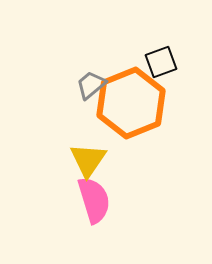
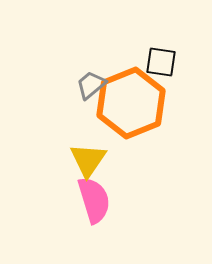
black square: rotated 28 degrees clockwise
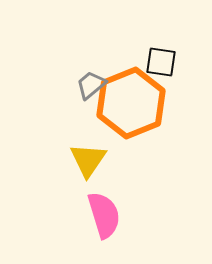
pink semicircle: moved 10 px right, 15 px down
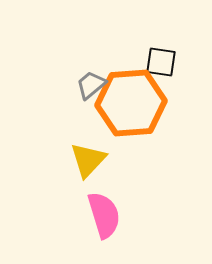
orange hexagon: rotated 18 degrees clockwise
yellow triangle: rotated 9 degrees clockwise
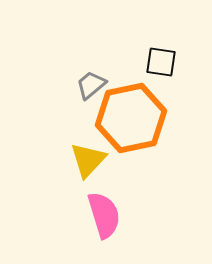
orange hexagon: moved 15 px down; rotated 8 degrees counterclockwise
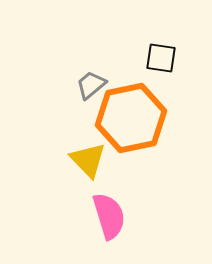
black square: moved 4 px up
yellow triangle: rotated 27 degrees counterclockwise
pink semicircle: moved 5 px right, 1 px down
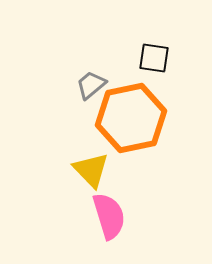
black square: moved 7 px left
yellow triangle: moved 3 px right, 10 px down
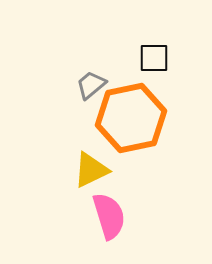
black square: rotated 8 degrees counterclockwise
yellow triangle: rotated 48 degrees clockwise
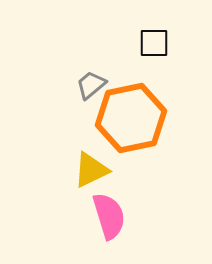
black square: moved 15 px up
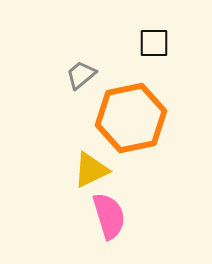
gray trapezoid: moved 10 px left, 10 px up
